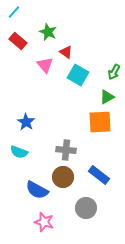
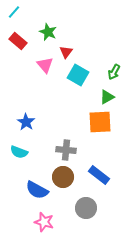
red triangle: rotated 32 degrees clockwise
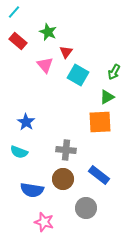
brown circle: moved 2 px down
blue semicircle: moved 5 px left; rotated 20 degrees counterclockwise
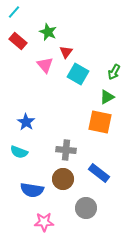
cyan square: moved 1 px up
orange square: rotated 15 degrees clockwise
blue rectangle: moved 2 px up
pink star: rotated 18 degrees counterclockwise
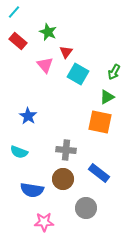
blue star: moved 2 px right, 6 px up
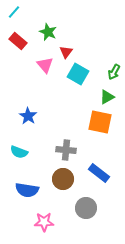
blue semicircle: moved 5 px left
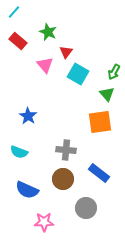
green triangle: moved 3 px up; rotated 42 degrees counterclockwise
orange square: rotated 20 degrees counterclockwise
blue semicircle: rotated 15 degrees clockwise
